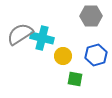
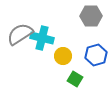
green square: rotated 21 degrees clockwise
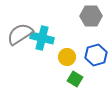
yellow circle: moved 4 px right, 1 px down
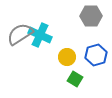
cyan cross: moved 2 px left, 3 px up; rotated 10 degrees clockwise
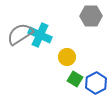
blue hexagon: moved 28 px down; rotated 10 degrees counterclockwise
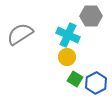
cyan cross: moved 28 px right
